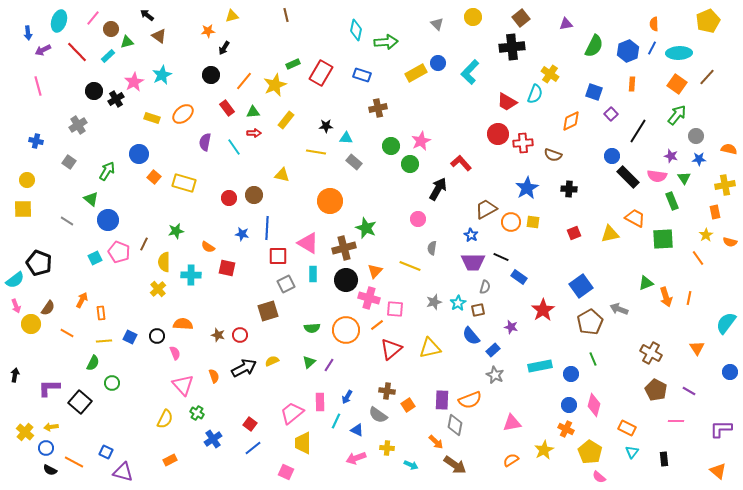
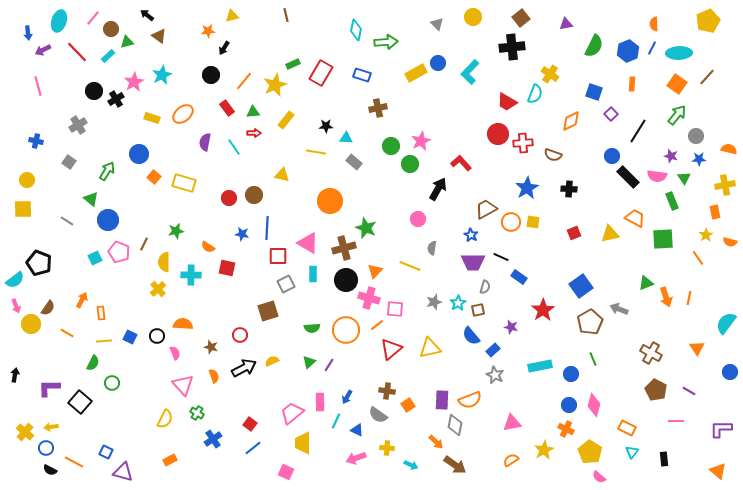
brown star at (218, 335): moved 7 px left, 12 px down
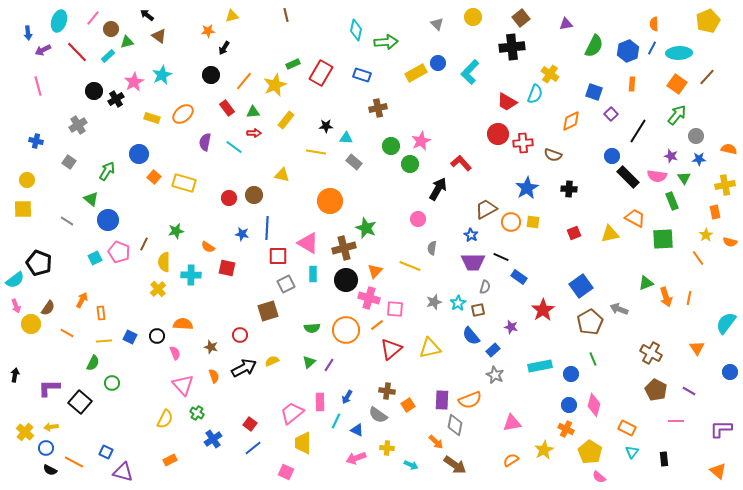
cyan line at (234, 147): rotated 18 degrees counterclockwise
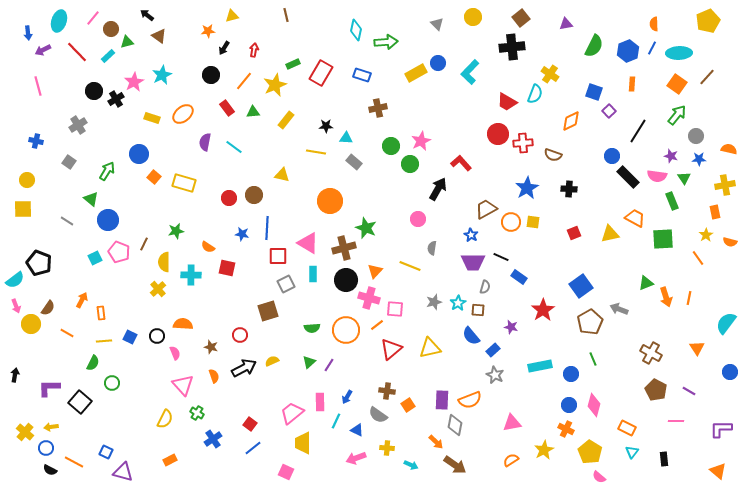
purple square at (611, 114): moved 2 px left, 3 px up
red arrow at (254, 133): moved 83 px up; rotated 80 degrees counterclockwise
brown square at (478, 310): rotated 16 degrees clockwise
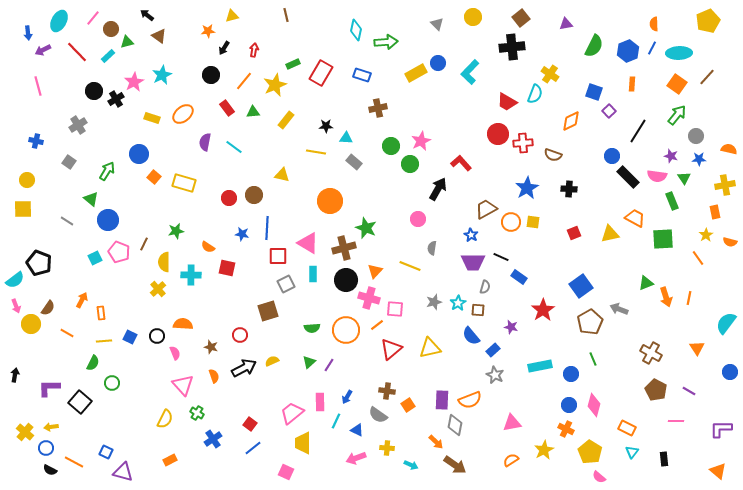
cyan ellipse at (59, 21): rotated 10 degrees clockwise
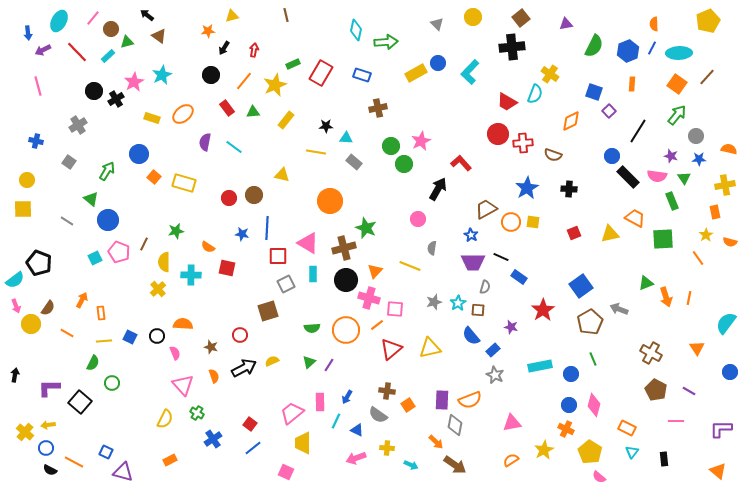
green circle at (410, 164): moved 6 px left
yellow arrow at (51, 427): moved 3 px left, 2 px up
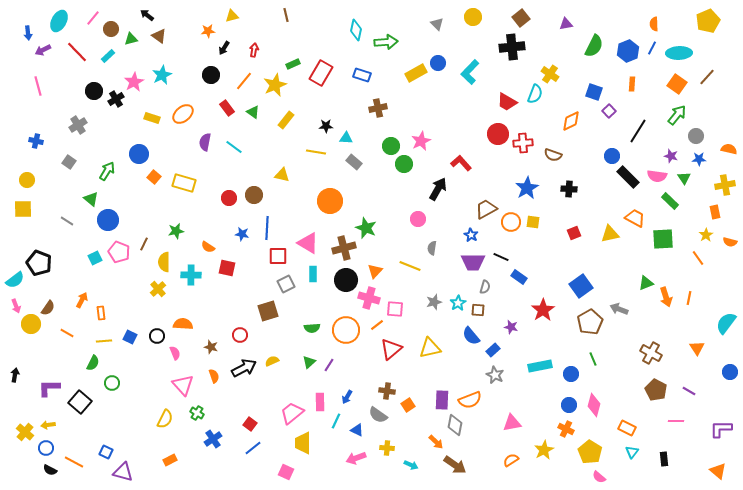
green triangle at (127, 42): moved 4 px right, 3 px up
green triangle at (253, 112): rotated 40 degrees clockwise
green rectangle at (672, 201): moved 2 px left; rotated 24 degrees counterclockwise
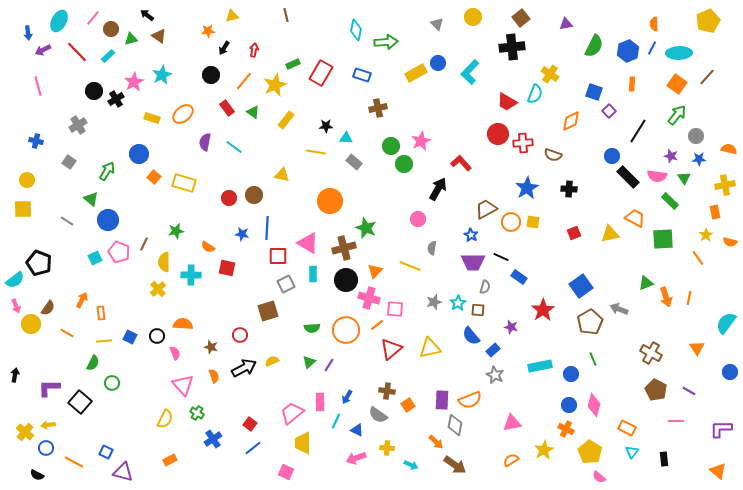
black semicircle at (50, 470): moved 13 px left, 5 px down
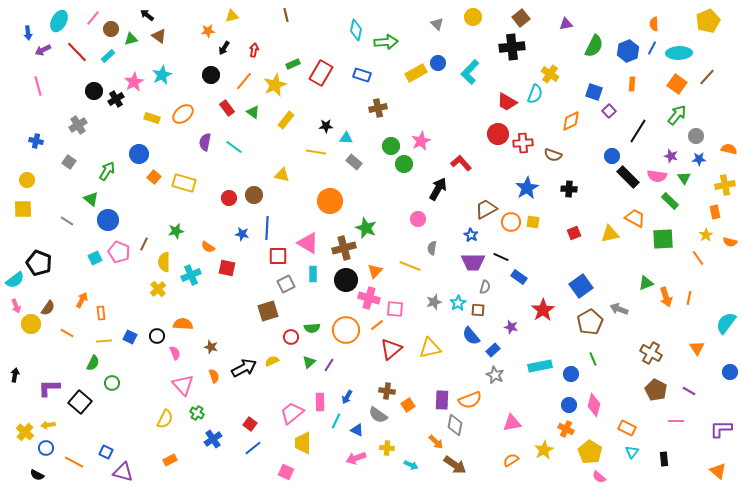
cyan cross at (191, 275): rotated 24 degrees counterclockwise
red circle at (240, 335): moved 51 px right, 2 px down
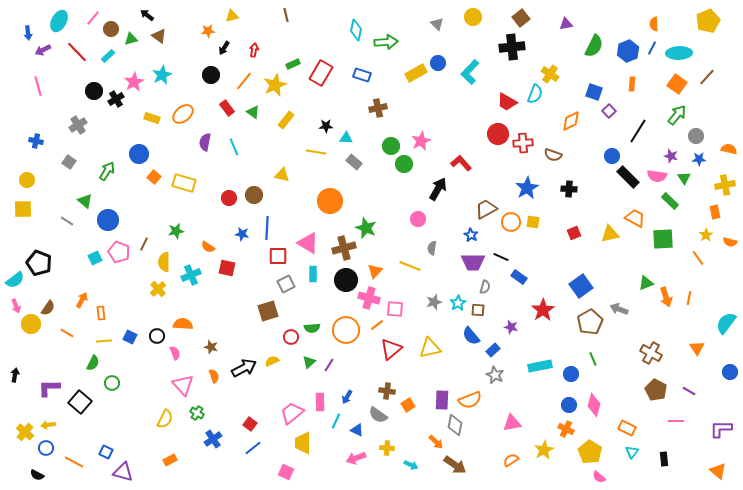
cyan line at (234, 147): rotated 30 degrees clockwise
green triangle at (91, 199): moved 6 px left, 2 px down
